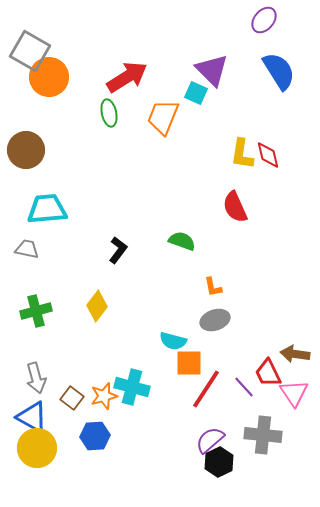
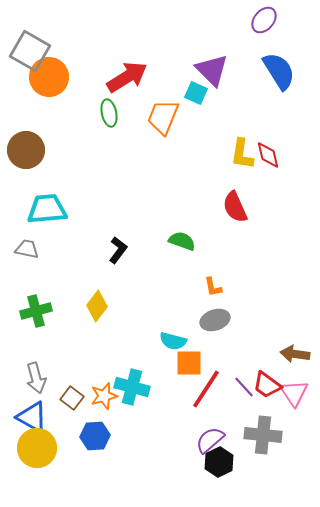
red trapezoid: moved 1 px left, 12 px down; rotated 28 degrees counterclockwise
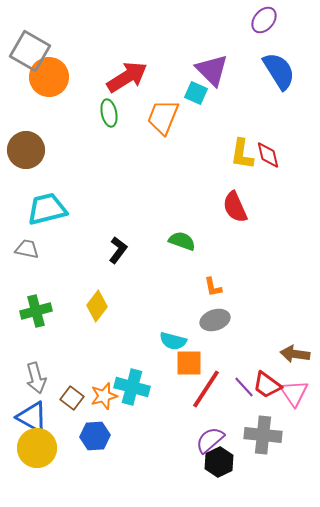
cyan trapezoid: rotated 9 degrees counterclockwise
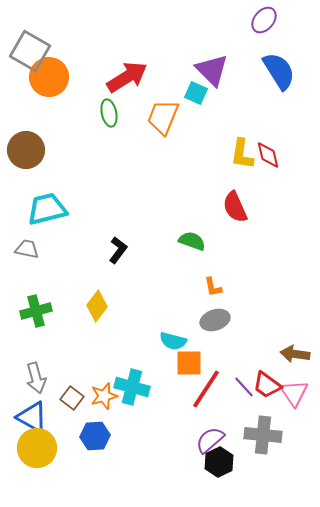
green semicircle: moved 10 px right
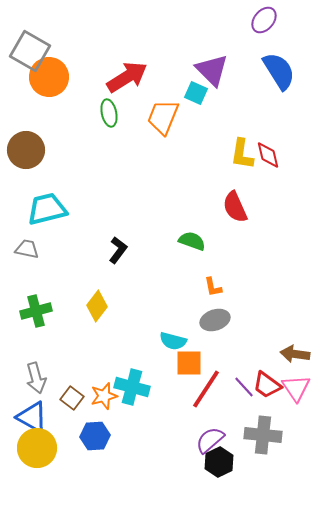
pink triangle: moved 2 px right, 5 px up
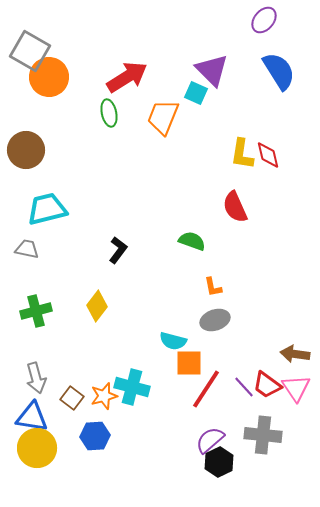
blue triangle: rotated 20 degrees counterclockwise
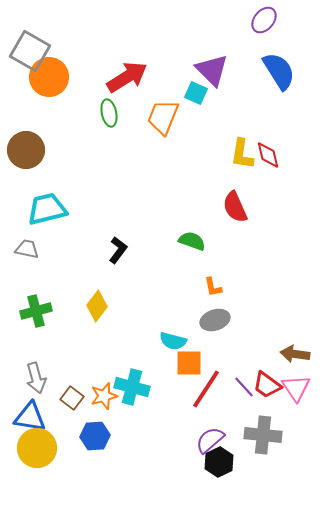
blue triangle: moved 2 px left
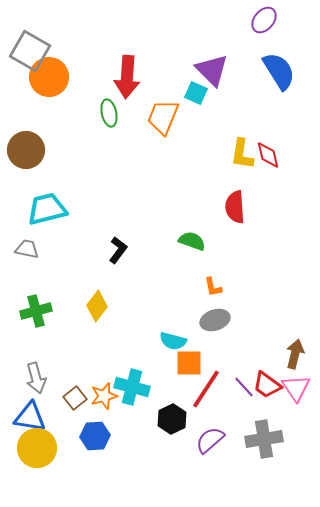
red arrow: rotated 126 degrees clockwise
red semicircle: rotated 20 degrees clockwise
brown arrow: rotated 96 degrees clockwise
brown square: moved 3 px right; rotated 15 degrees clockwise
gray cross: moved 1 px right, 4 px down; rotated 15 degrees counterclockwise
black hexagon: moved 47 px left, 43 px up
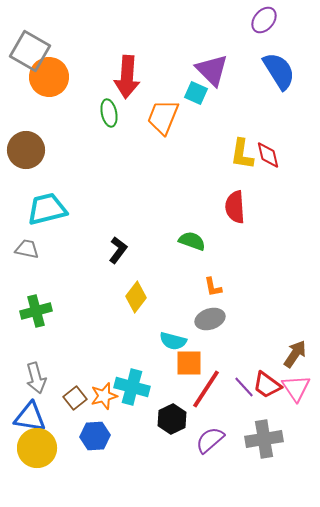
yellow diamond: moved 39 px right, 9 px up
gray ellipse: moved 5 px left, 1 px up
brown arrow: rotated 20 degrees clockwise
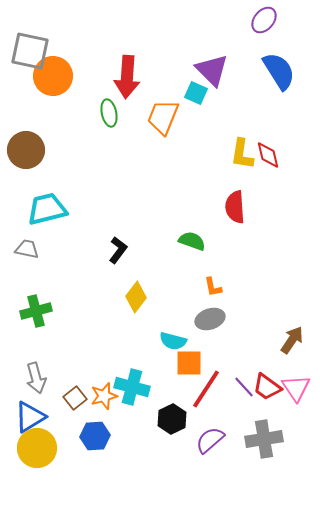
gray square: rotated 18 degrees counterclockwise
orange circle: moved 4 px right, 1 px up
brown arrow: moved 3 px left, 14 px up
red trapezoid: moved 2 px down
blue triangle: rotated 40 degrees counterclockwise
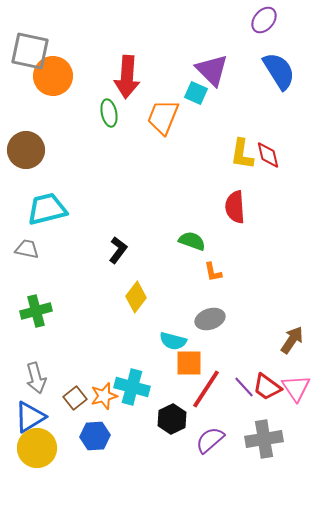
orange L-shape: moved 15 px up
